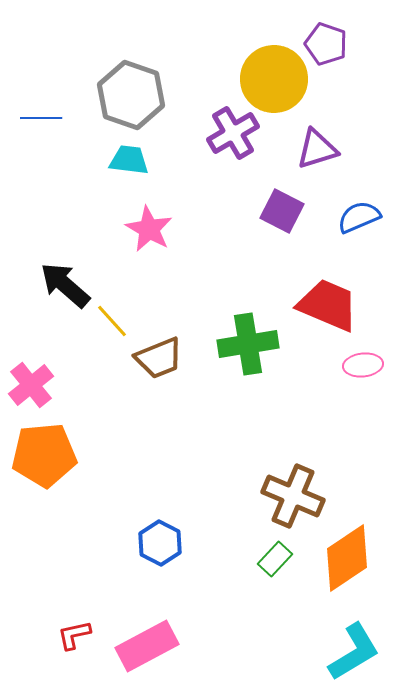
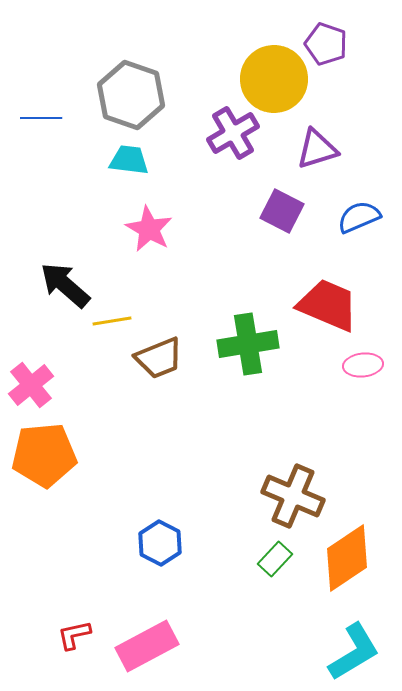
yellow line: rotated 57 degrees counterclockwise
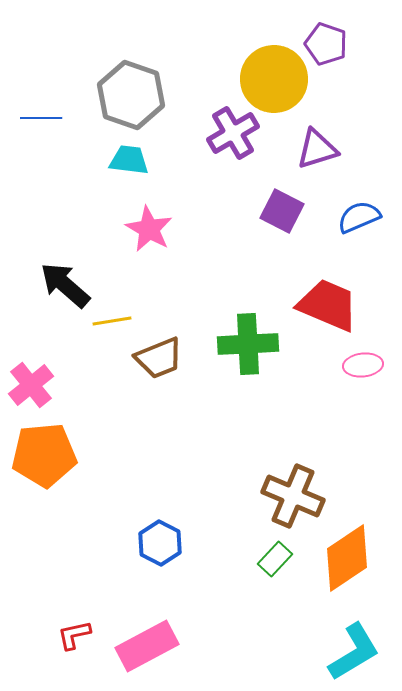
green cross: rotated 6 degrees clockwise
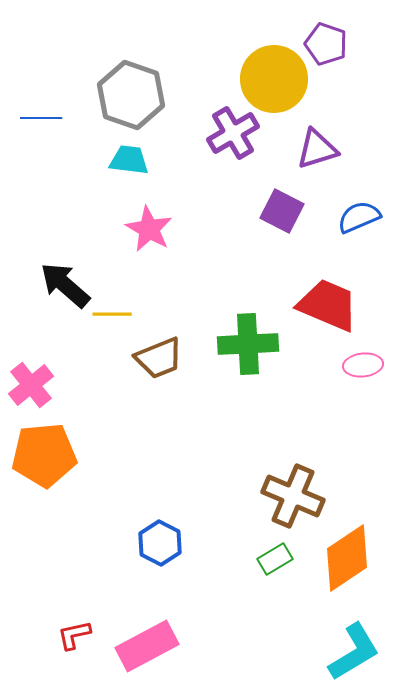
yellow line: moved 7 px up; rotated 9 degrees clockwise
green rectangle: rotated 16 degrees clockwise
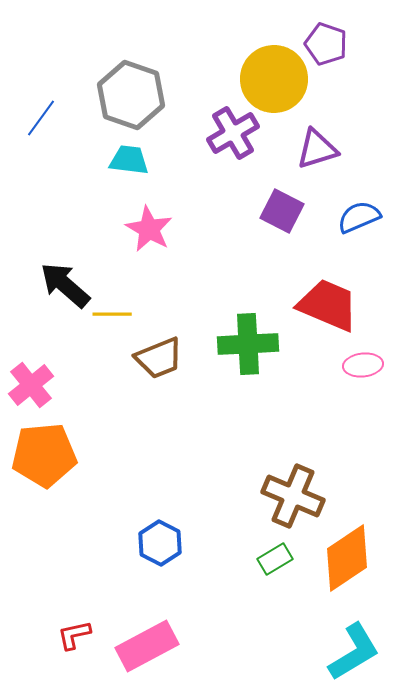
blue line: rotated 54 degrees counterclockwise
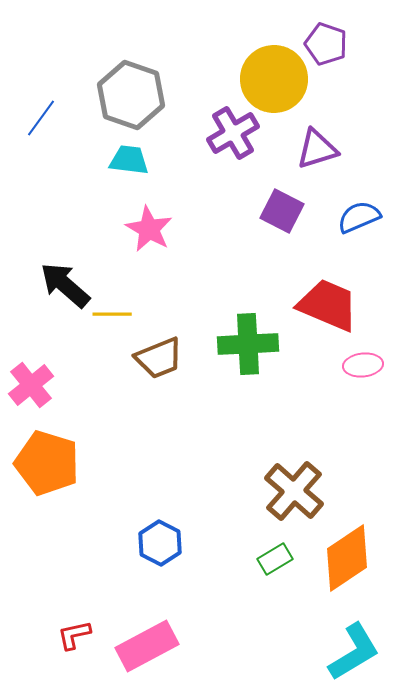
orange pentagon: moved 3 px right, 8 px down; rotated 22 degrees clockwise
brown cross: moved 1 px right, 5 px up; rotated 18 degrees clockwise
